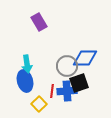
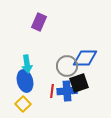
purple rectangle: rotated 54 degrees clockwise
yellow square: moved 16 px left
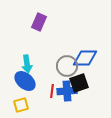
blue ellipse: rotated 35 degrees counterclockwise
yellow square: moved 2 px left, 1 px down; rotated 28 degrees clockwise
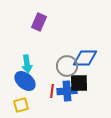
black square: rotated 18 degrees clockwise
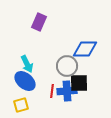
blue diamond: moved 9 px up
cyan arrow: rotated 18 degrees counterclockwise
